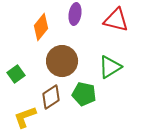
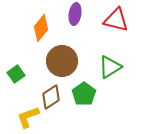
orange diamond: moved 1 px down
green pentagon: rotated 25 degrees clockwise
yellow L-shape: moved 3 px right
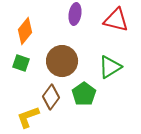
orange diamond: moved 16 px left, 3 px down
green square: moved 5 px right, 11 px up; rotated 36 degrees counterclockwise
brown diamond: rotated 20 degrees counterclockwise
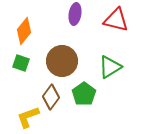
orange diamond: moved 1 px left
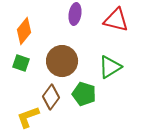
green pentagon: rotated 20 degrees counterclockwise
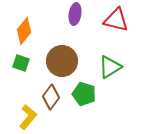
yellow L-shape: rotated 150 degrees clockwise
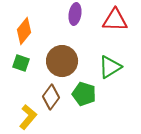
red triangle: moved 1 px left; rotated 12 degrees counterclockwise
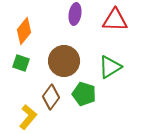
brown circle: moved 2 px right
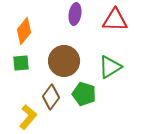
green square: rotated 24 degrees counterclockwise
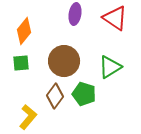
red triangle: moved 2 px up; rotated 32 degrees clockwise
brown diamond: moved 4 px right, 1 px up
